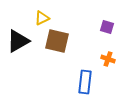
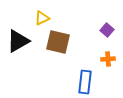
purple square: moved 3 px down; rotated 24 degrees clockwise
brown square: moved 1 px right, 1 px down
orange cross: rotated 24 degrees counterclockwise
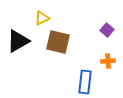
orange cross: moved 2 px down
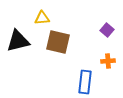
yellow triangle: rotated 21 degrees clockwise
black triangle: rotated 15 degrees clockwise
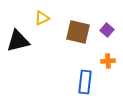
yellow triangle: rotated 21 degrees counterclockwise
brown square: moved 20 px right, 10 px up
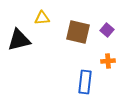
yellow triangle: rotated 21 degrees clockwise
black triangle: moved 1 px right, 1 px up
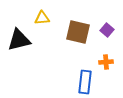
orange cross: moved 2 px left, 1 px down
